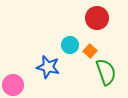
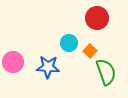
cyan circle: moved 1 px left, 2 px up
blue star: rotated 10 degrees counterclockwise
pink circle: moved 23 px up
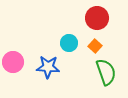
orange square: moved 5 px right, 5 px up
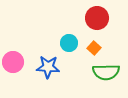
orange square: moved 1 px left, 2 px down
green semicircle: rotated 108 degrees clockwise
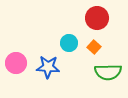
orange square: moved 1 px up
pink circle: moved 3 px right, 1 px down
green semicircle: moved 2 px right
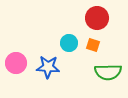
orange square: moved 1 px left, 2 px up; rotated 24 degrees counterclockwise
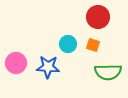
red circle: moved 1 px right, 1 px up
cyan circle: moved 1 px left, 1 px down
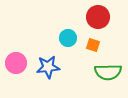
cyan circle: moved 6 px up
blue star: rotated 10 degrees counterclockwise
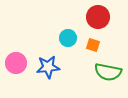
green semicircle: rotated 12 degrees clockwise
